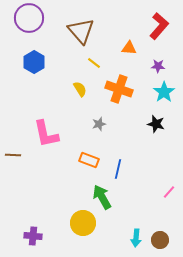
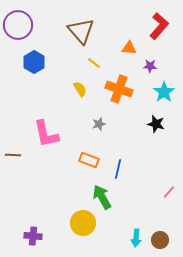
purple circle: moved 11 px left, 7 px down
purple star: moved 8 px left
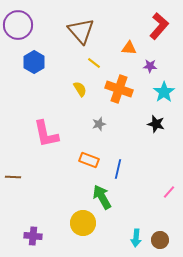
brown line: moved 22 px down
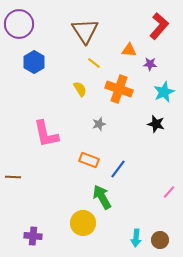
purple circle: moved 1 px right, 1 px up
brown triangle: moved 4 px right; rotated 8 degrees clockwise
orange triangle: moved 2 px down
purple star: moved 2 px up
cyan star: rotated 10 degrees clockwise
blue line: rotated 24 degrees clockwise
